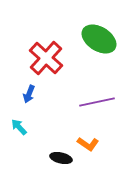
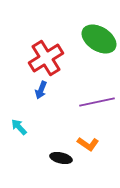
red cross: rotated 16 degrees clockwise
blue arrow: moved 12 px right, 4 px up
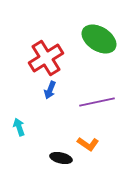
blue arrow: moved 9 px right
cyan arrow: rotated 24 degrees clockwise
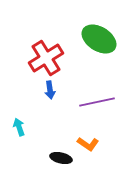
blue arrow: rotated 30 degrees counterclockwise
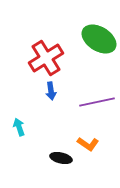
blue arrow: moved 1 px right, 1 px down
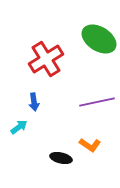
red cross: moved 1 px down
blue arrow: moved 17 px left, 11 px down
cyan arrow: rotated 72 degrees clockwise
orange L-shape: moved 2 px right, 1 px down
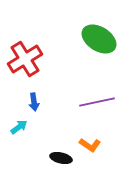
red cross: moved 21 px left
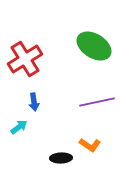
green ellipse: moved 5 px left, 7 px down
black ellipse: rotated 15 degrees counterclockwise
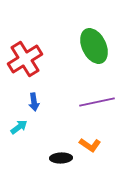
green ellipse: rotated 32 degrees clockwise
